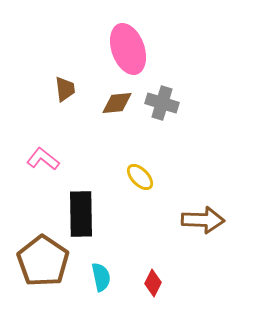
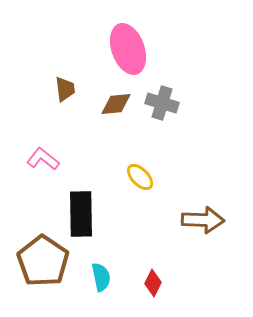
brown diamond: moved 1 px left, 1 px down
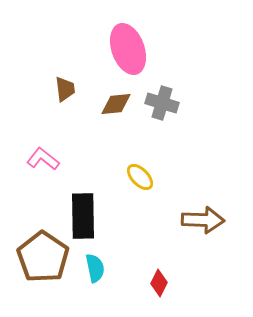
black rectangle: moved 2 px right, 2 px down
brown pentagon: moved 4 px up
cyan semicircle: moved 6 px left, 9 px up
red diamond: moved 6 px right
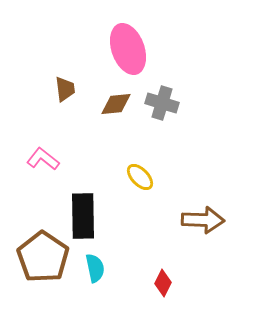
red diamond: moved 4 px right
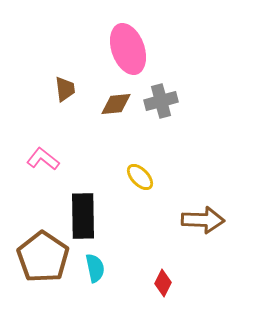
gray cross: moved 1 px left, 2 px up; rotated 32 degrees counterclockwise
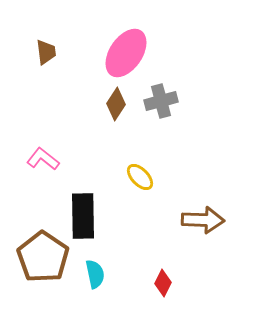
pink ellipse: moved 2 px left, 4 px down; rotated 54 degrees clockwise
brown trapezoid: moved 19 px left, 37 px up
brown diamond: rotated 52 degrees counterclockwise
cyan semicircle: moved 6 px down
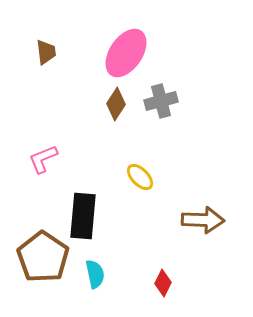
pink L-shape: rotated 60 degrees counterclockwise
black rectangle: rotated 6 degrees clockwise
